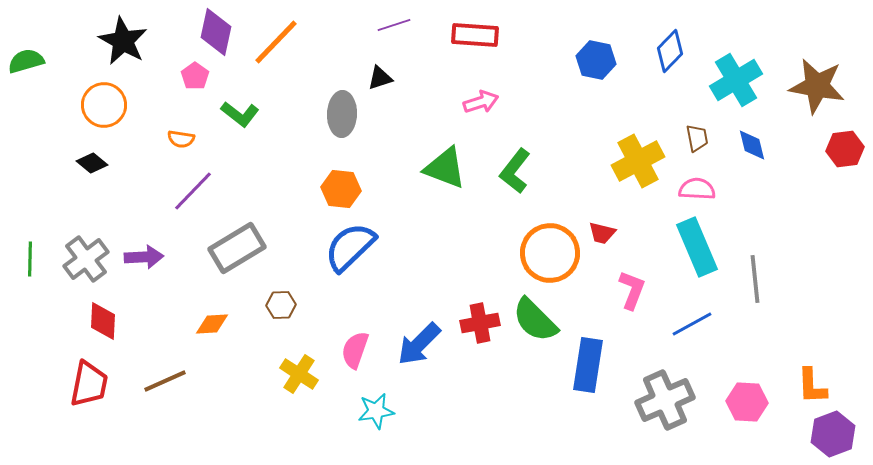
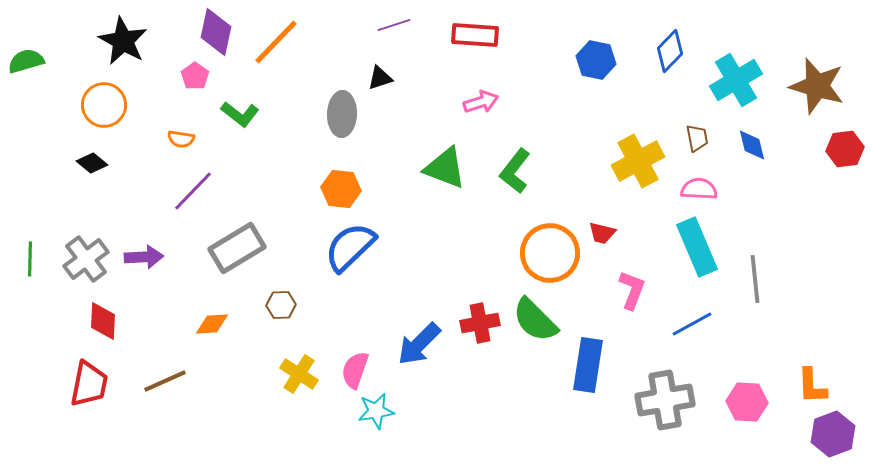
brown star at (817, 86): rotated 6 degrees clockwise
pink semicircle at (697, 189): moved 2 px right
pink semicircle at (355, 350): moved 20 px down
gray cross at (665, 400): rotated 14 degrees clockwise
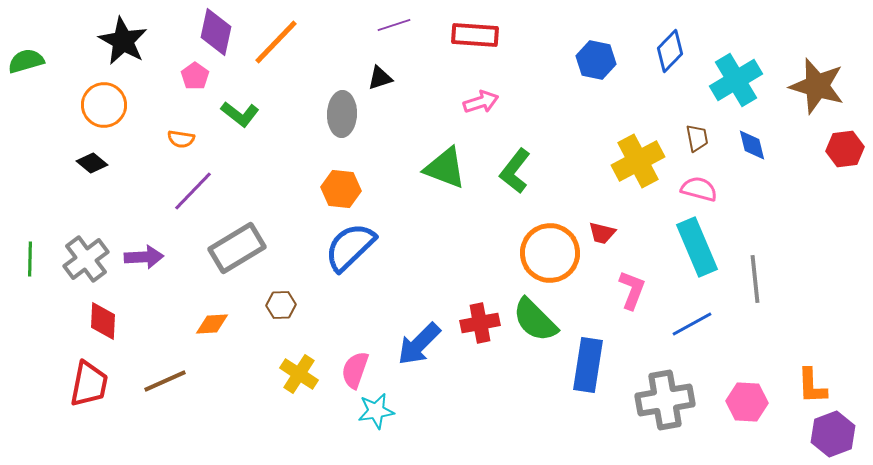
pink semicircle at (699, 189): rotated 12 degrees clockwise
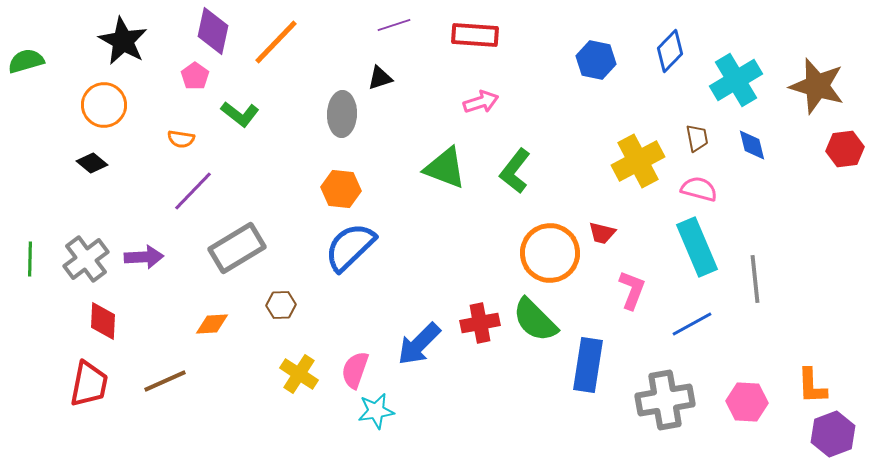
purple diamond at (216, 32): moved 3 px left, 1 px up
